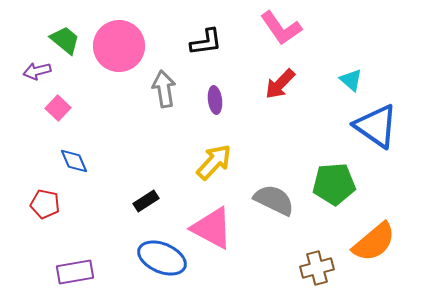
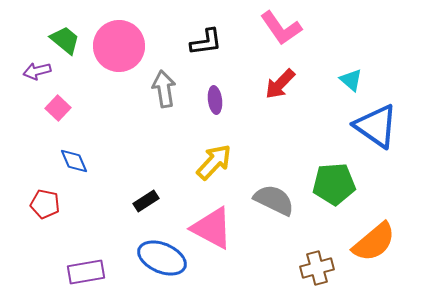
purple rectangle: moved 11 px right
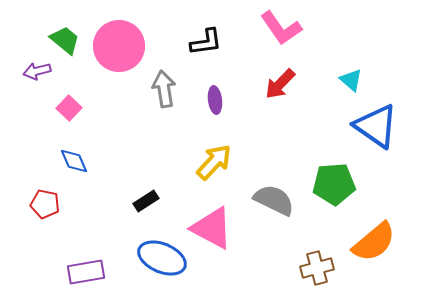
pink square: moved 11 px right
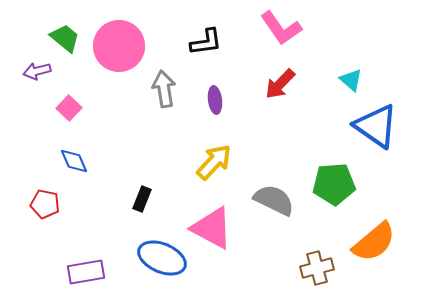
green trapezoid: moved 2 px up
black rectangle: moved 4 px left, 2 px up; rotated 35 degrees counterclockwise
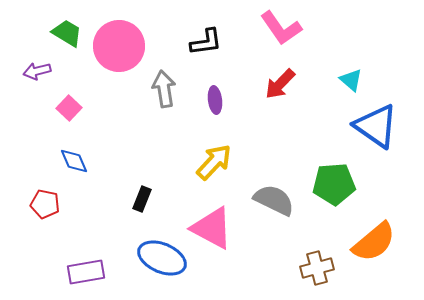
green trapezoid: moved 2 px right, 5 px up; rotated 8 degrees counterclockwise
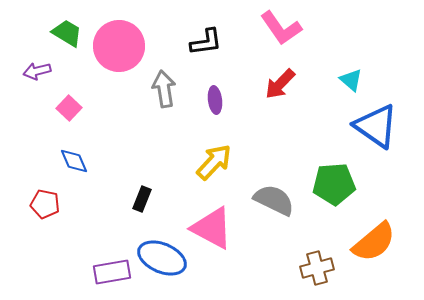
purple rectangle: moved 26 px right
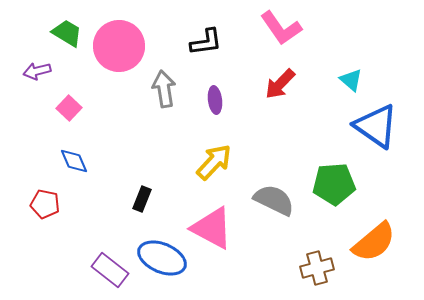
purple rectangle: moved 2 px left, 2 px up; rotated 48 degrees clockwise
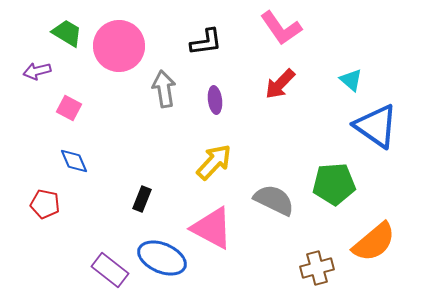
pink square: rotated 15 degrees counterclockwise
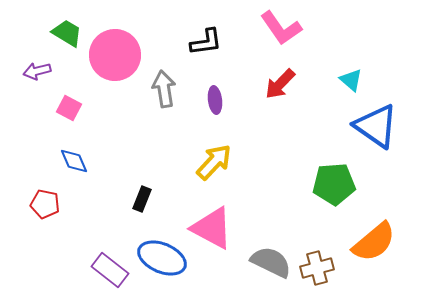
pink circle: moved 4 px left, 9 px down
gray semicircle: moved 3 px left, 62 px down
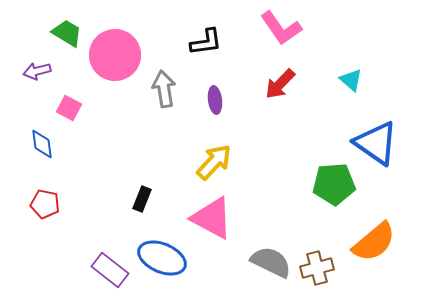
blue triangle: moved 17 px down
blue diamond: moved 32 px left, 17 px up; rotated 16 degrees clockwise
pink triangle: moved 10 px up
